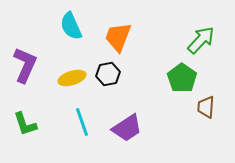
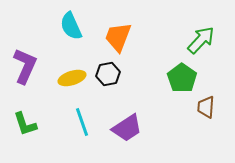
purple L-shape: moved 1 px down
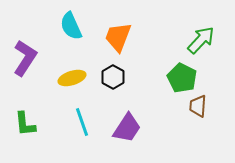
purple L-shape: moved 8 px up; rotated 9 degrees clockwise
black hexagon: moved 5 px right, 3 px down; rotated 20 degrees counterclockwise
green pentagon: rotated 8 degrees counterclockwise
brown trapezoid: moved 8 px left, 1 px up
green L-shape: rotated 12 degrees clockwise
purple trapezoid: rotated 24 degrees counterclockwise
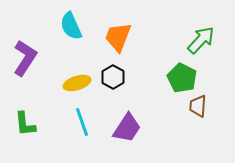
yellow ellipse: moved 5 px right, 5 px down
